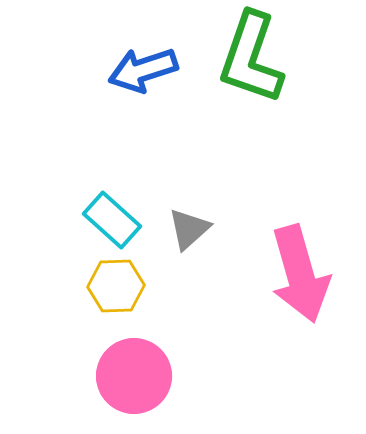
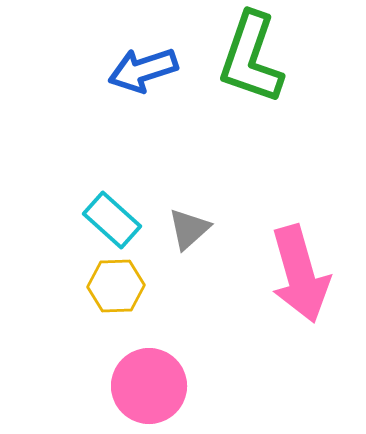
pink circle: moved 15 px right, 10 px down
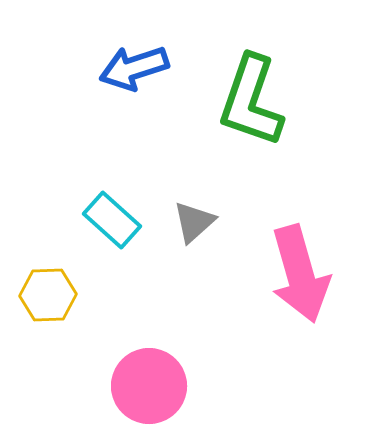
green L-shape: moved 43 px down
blue arrow: moved 9 px left, 2 px up
gray triangle: moved 5 px right, 7 px up
yellow hexagon: moved 68 px left, 9 px down
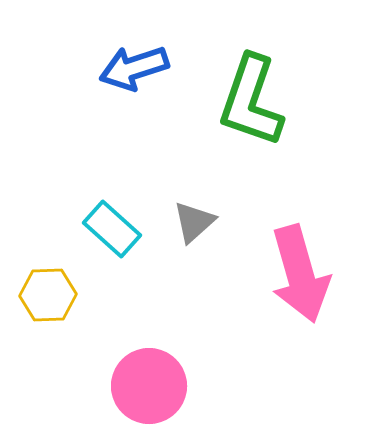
cyan rectangle: moved 9 px down
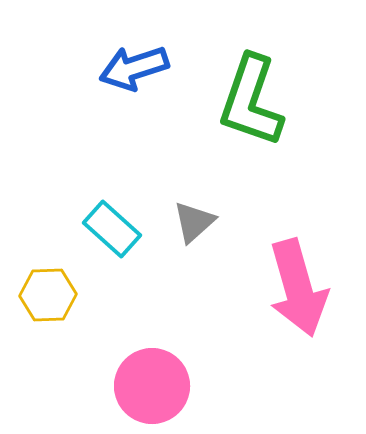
pink arrow: moved 2 px left, 14 px down
pink circle: moved 3 px right
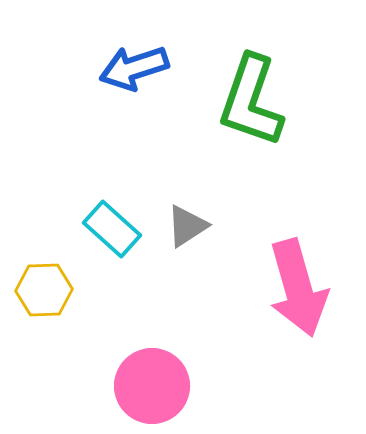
gray triangle: moved 7 px left, 4 px down; rotated 9 degrees clockwise
yellow hexagon: moved 4 px left, 5 px up
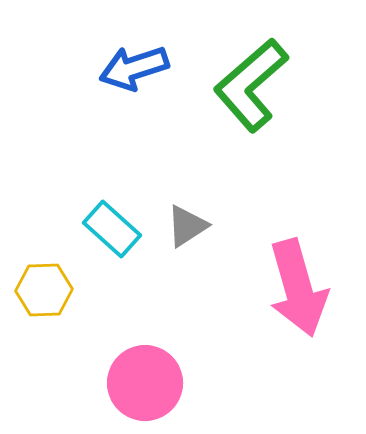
green L-shape: moved 16 px up; rotated 30 degrees clockwise
pink circle: moved 7 px left, 3 px up
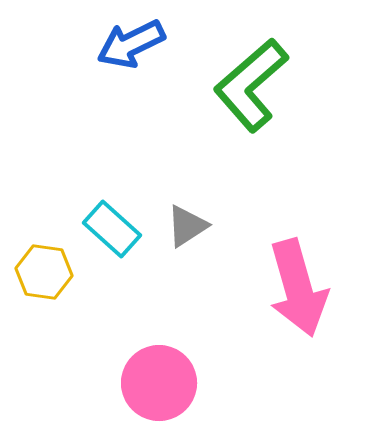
blue arrow: moved 3 px left, 24 px up; rotated 8 degrees counterclockwise
yellow hexagon: moved 18 px up; rotated 10 degrees clockwise
pink circle: moved 14 px right
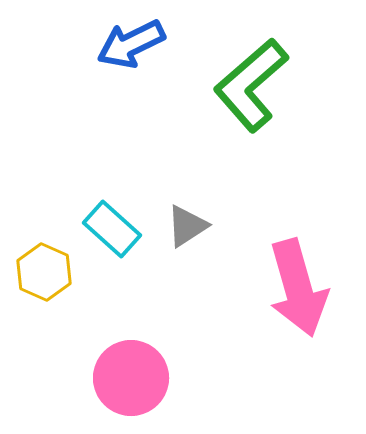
yellow hexagon: rotated 16 degrees clockwise
pink circle: moved 28 px left, 5 px up
